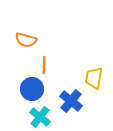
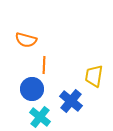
yellow trapezoid: moved 2 px up
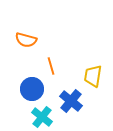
orange line: moved 7 px right, 1 px down; rotated 18 degrees counterclockwise
yellow trapezoid: moved 1 px left
cyan cross: moved 2 px right
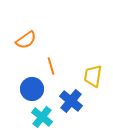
orange semicircle: rotated 50 degrees counterclockwise
